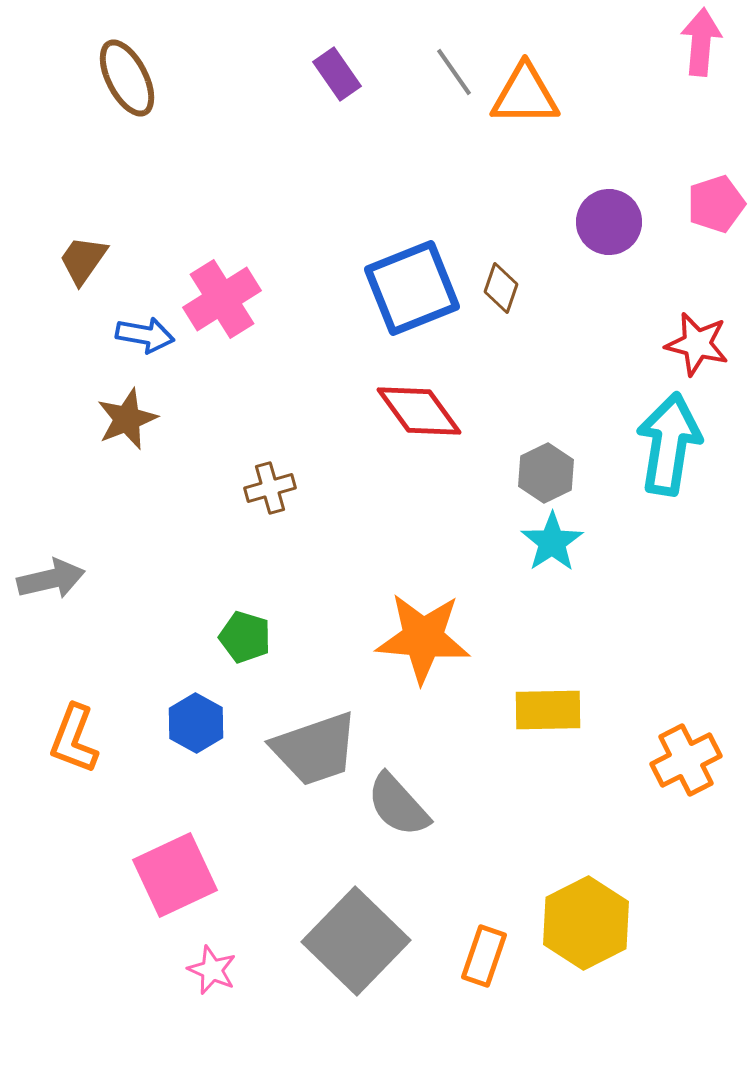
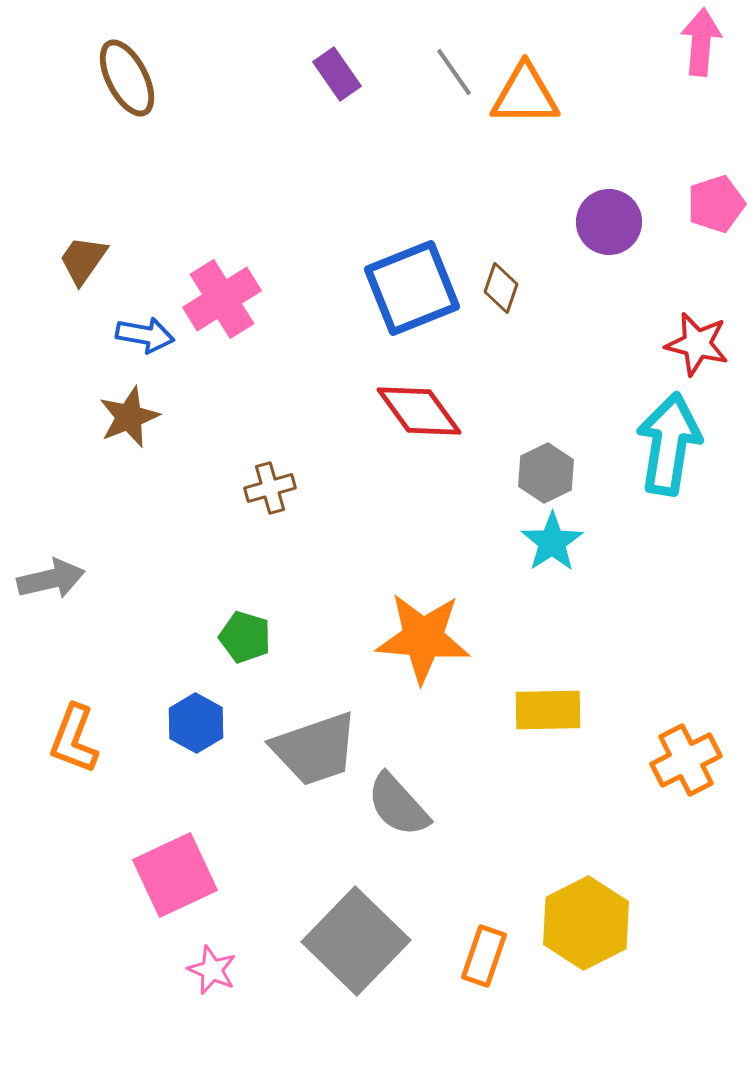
brown star: moved 2 px right, 2 px up
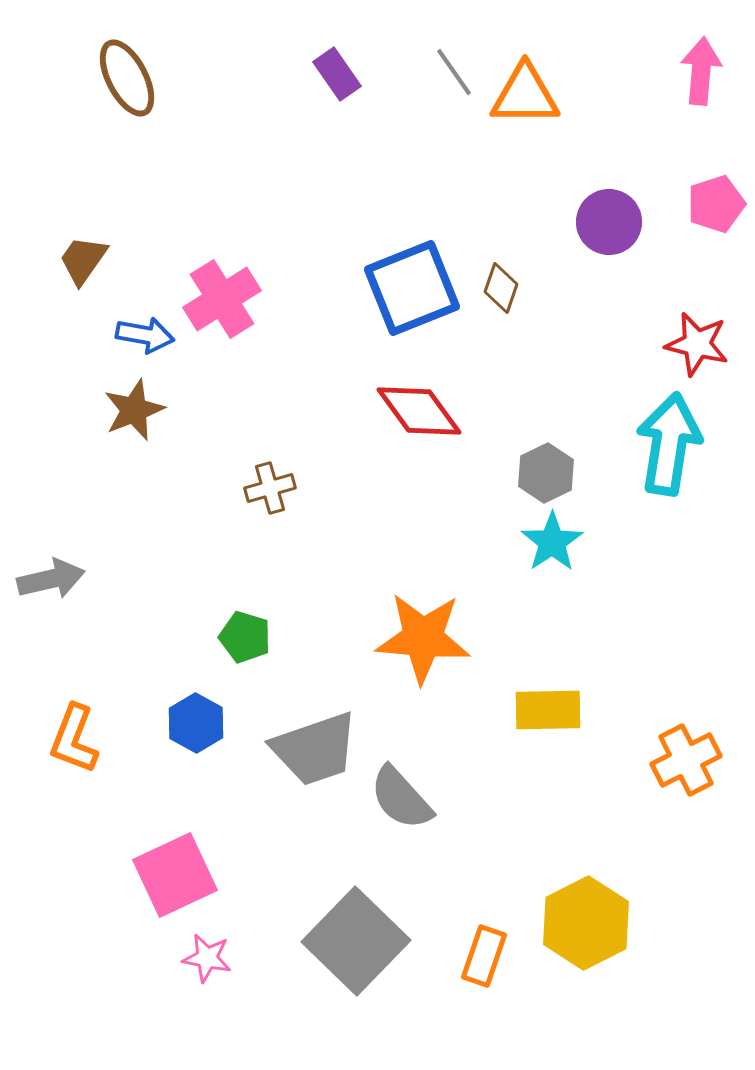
pink arrow: moved 29 px down
brown star: moved 5 px right, 7 px up
gray semicircle: moved 3 px right, 7 px up
pink star: moved 5 px left, 12 px up; rotated 12 degrees counterclockwise
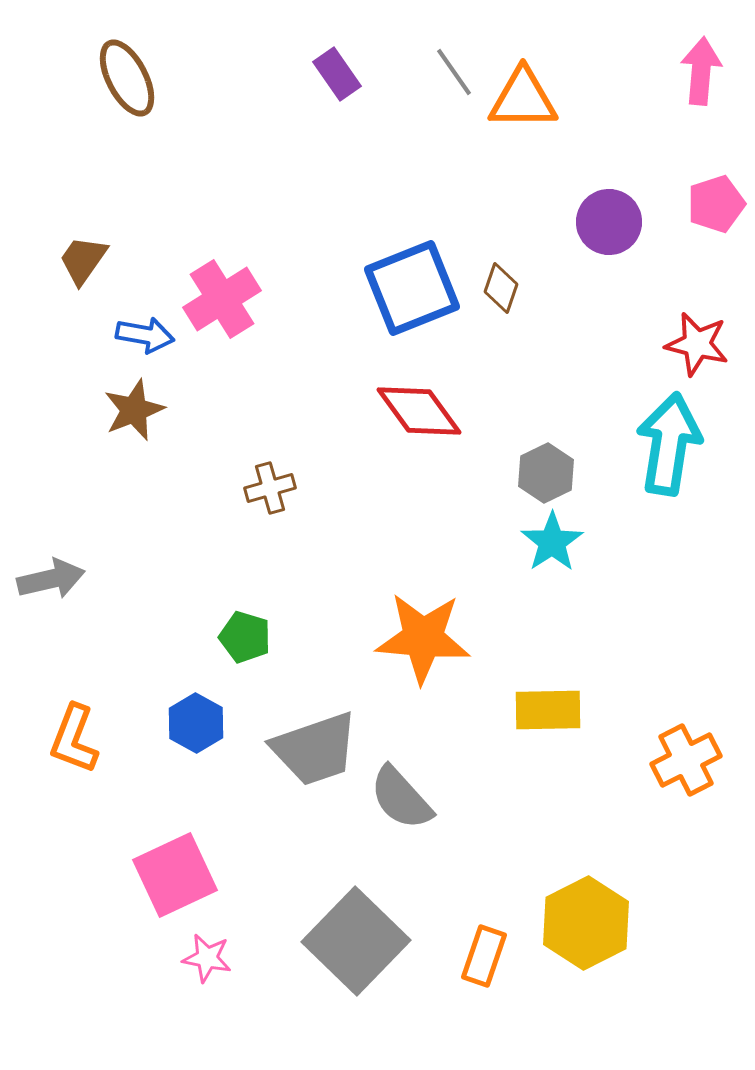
orange triangle: moved 2 px left, 4 px down
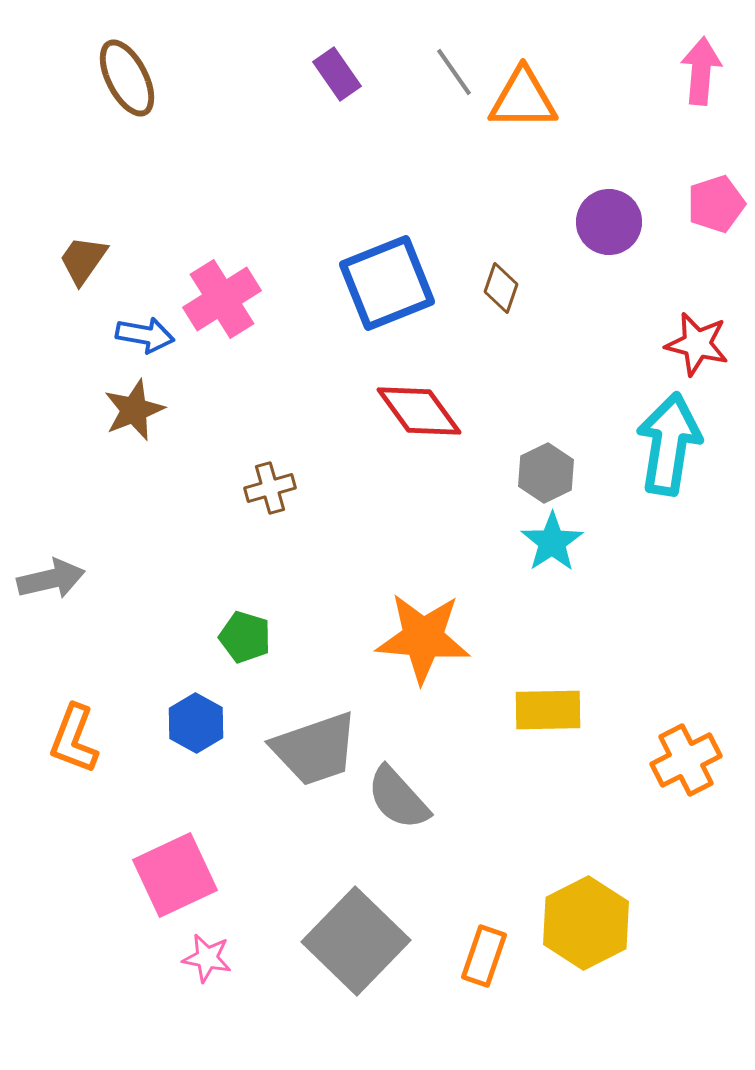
blue square: moved 25 px left, 5 px up
gray semicircle: moved 3 px left
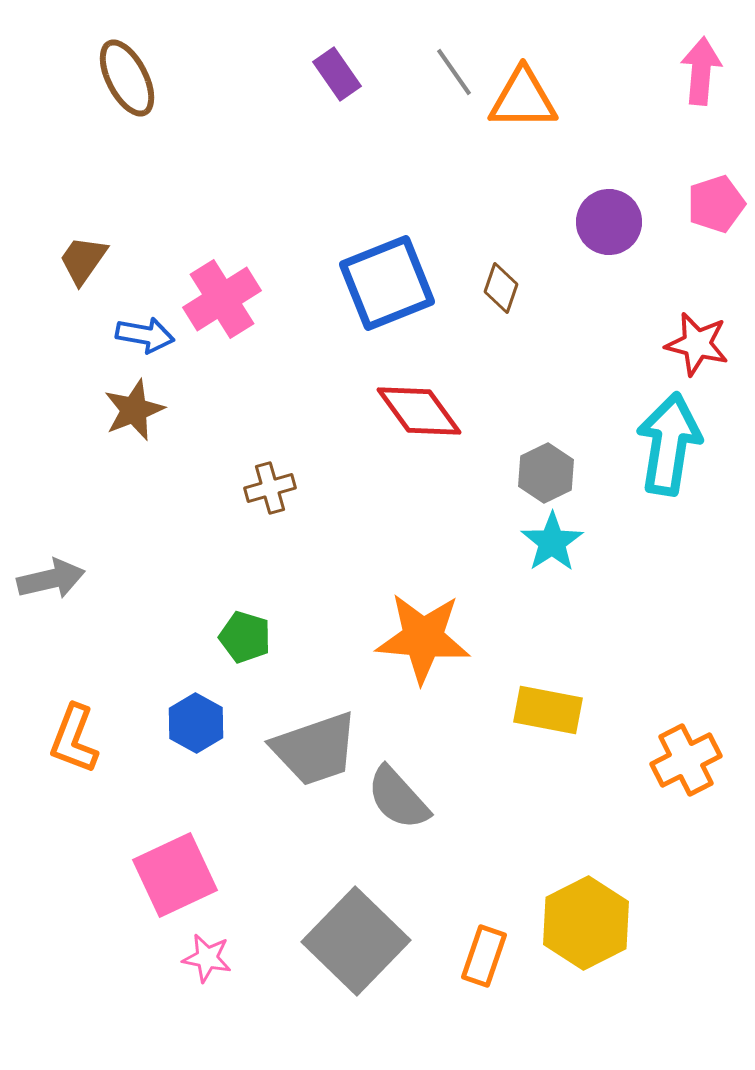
yellow rectangle: rotated 12 degrees clockwise
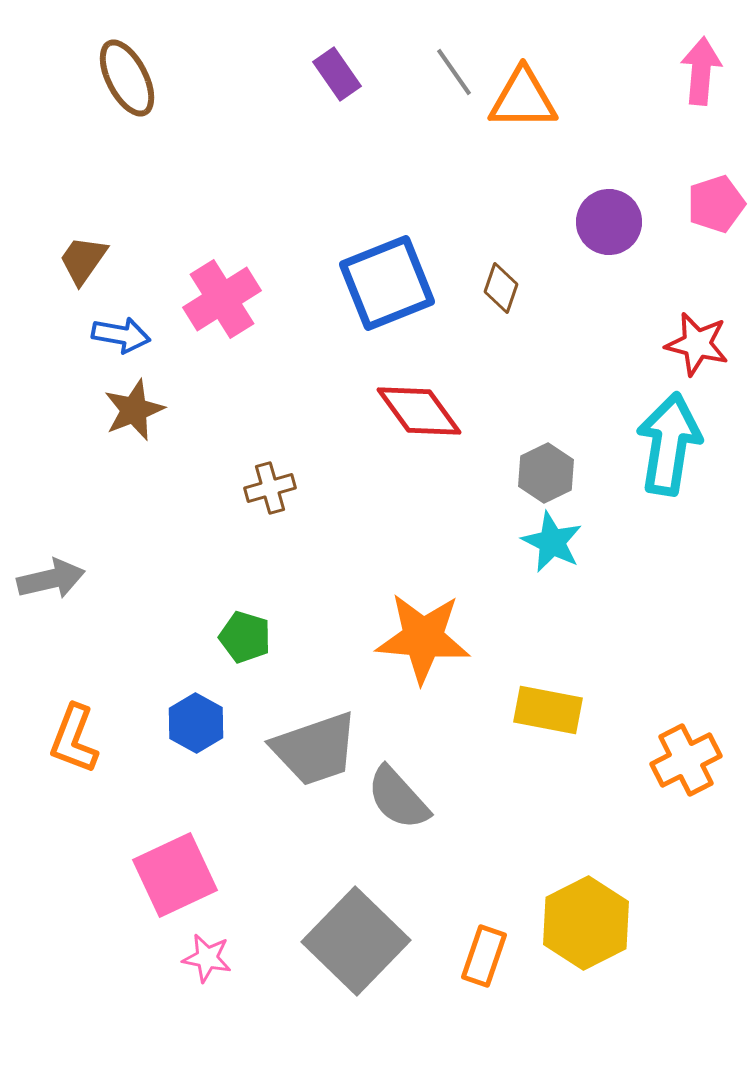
blue arrow: moved 24 px left
cyan star: rotated 12 degrees counterclockwise
